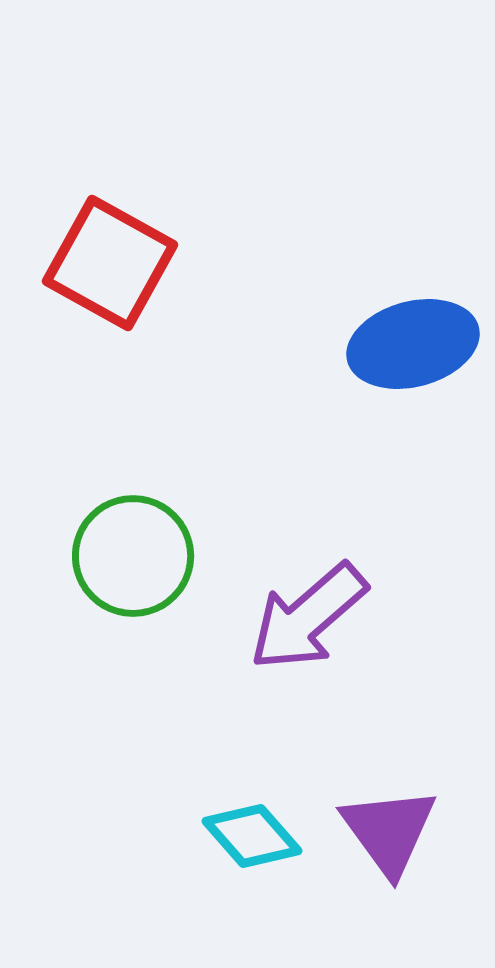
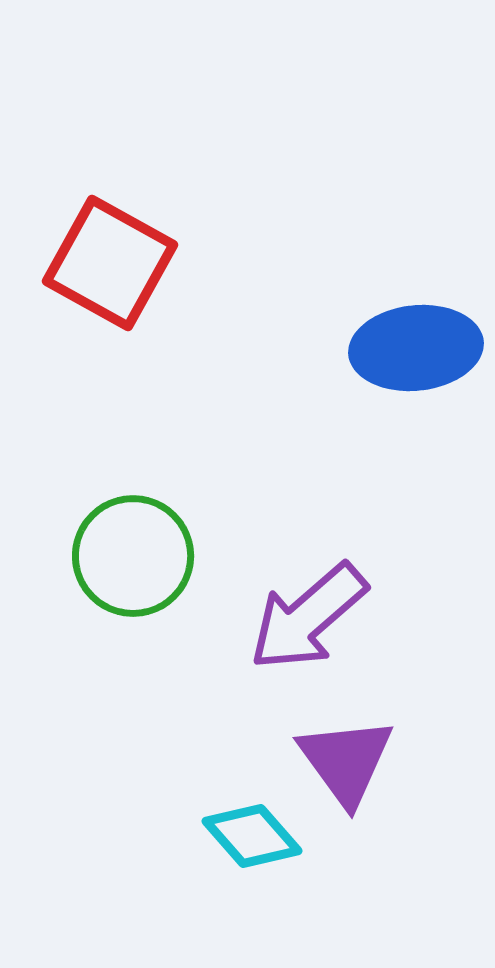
blue ellipse: moved 3 px right, 4 px down; rotated 9 degrees clockwise
purple triangle: moved 43 px left, 70 px up
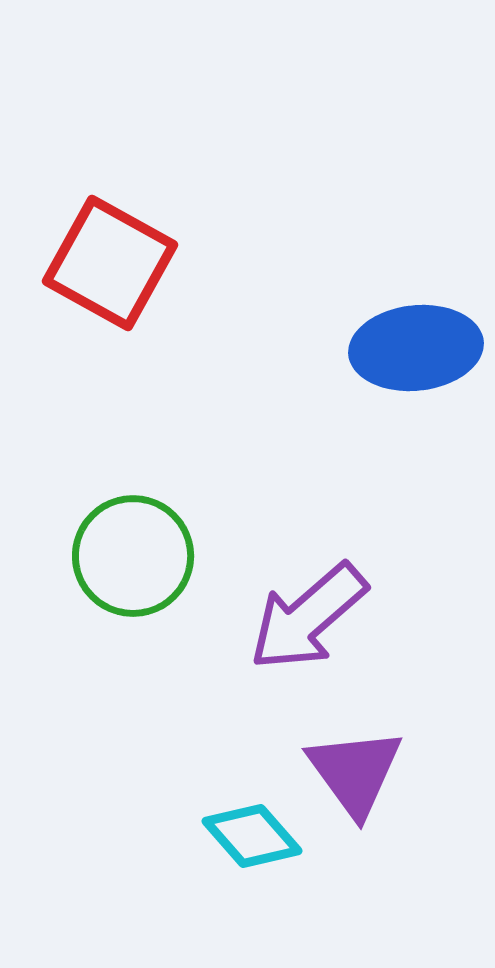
purple triangle: moved 9 px right, 11 px down
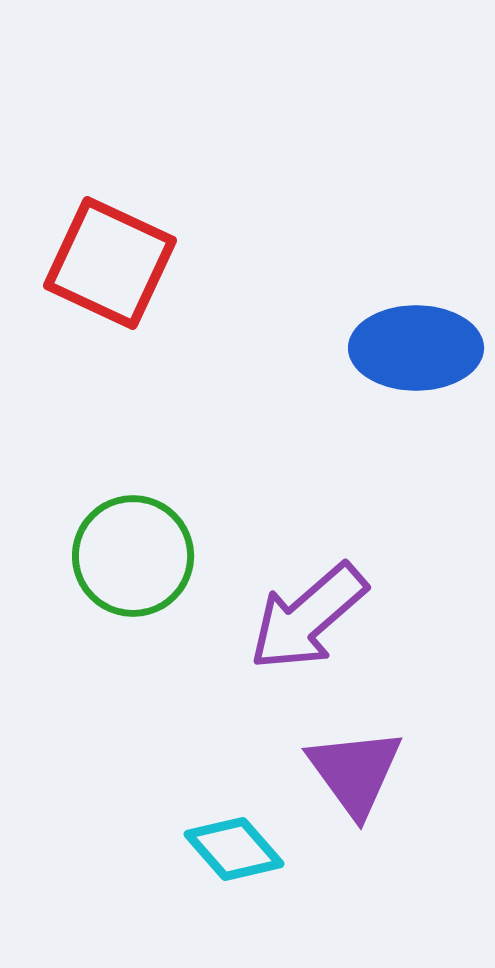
red square: rotated 4 degrees counterclockwise
blue ellipse: rotated 6 degrees clockwise
cyan diamond: moved 18 px left, 13 px down
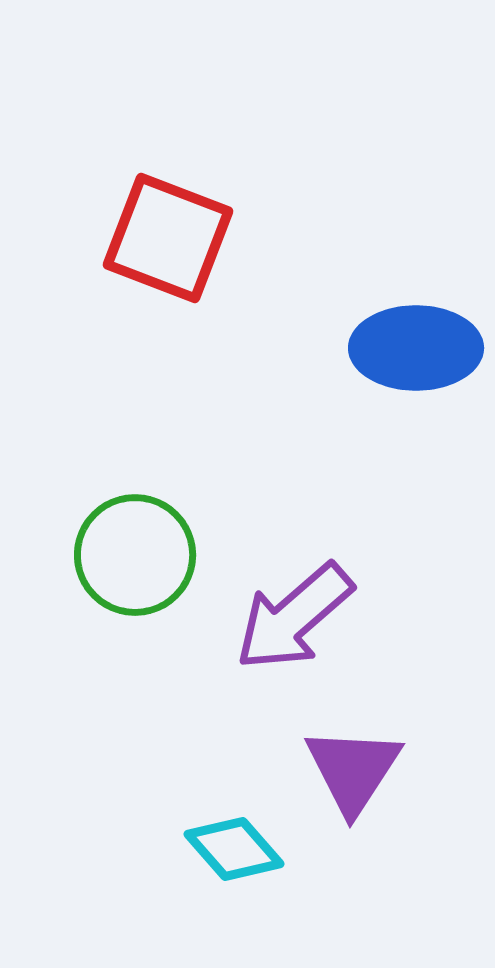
red square: moved 58 px right, 25 px up; rotated 4 degrees counterclockwise
green circle: moved 2 px right, 1 px up
purple arrow: moved 14 px left
purple triangle: moved 2 px left, 2 px up; rotated 9 degrees clockwise
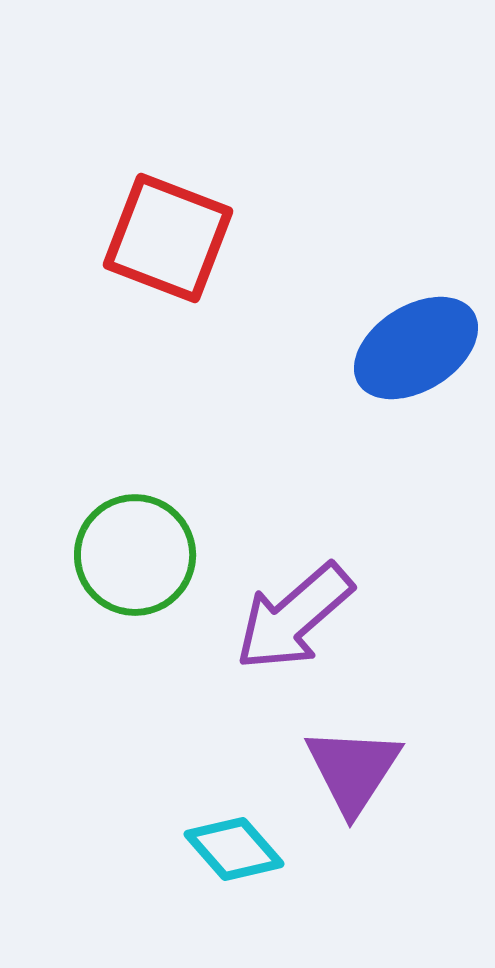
blue ellipse: rotated 32 degrees counterclockwise
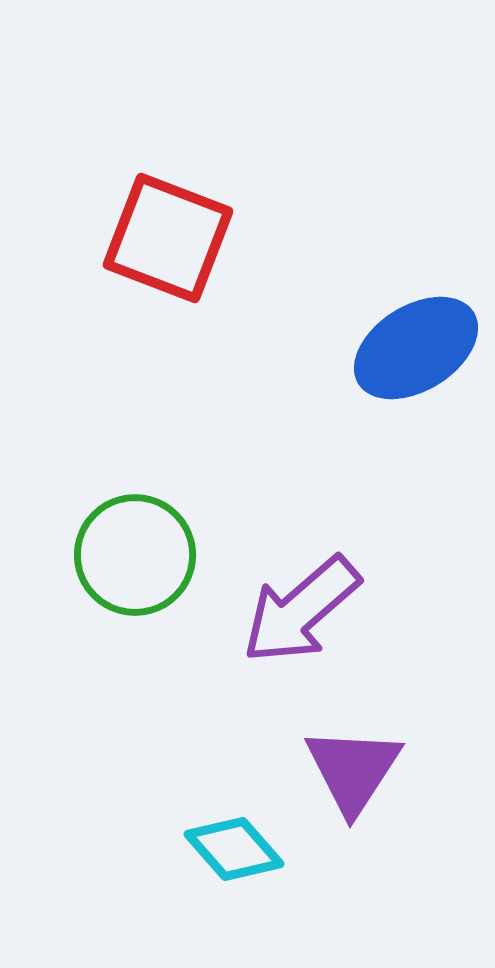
purple arrow: moved 7 px right, 7 px up
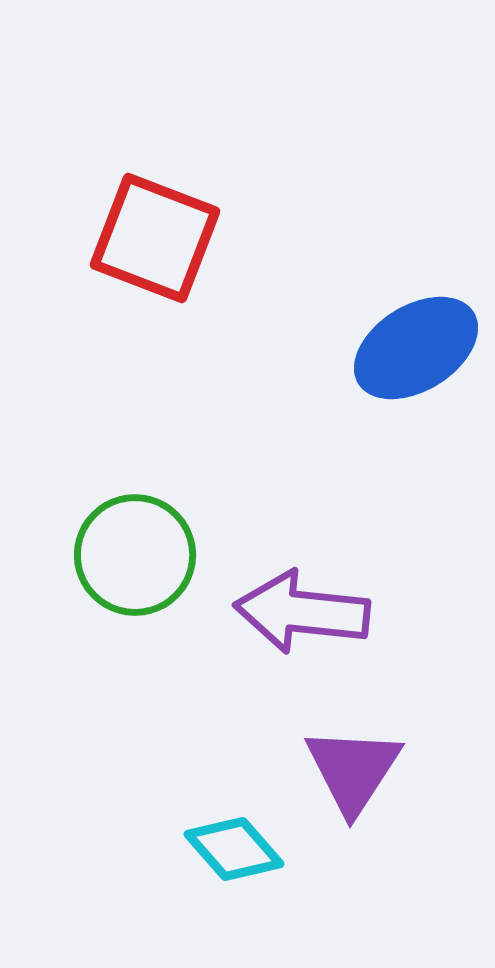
red square: moved 13 px left
purple arrow: moved 1 px right, 2 px down; rotated 47 degrees clockwise
